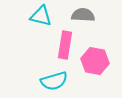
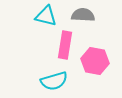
cyan triangle: moved 5 px right
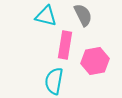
gray semicircle: rotated 60 degrees clockwise
pink hexagon: rotated 20 degrees counterclockwise
cyan semicircle: rotated 116 degrees clockwise
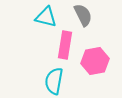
cyan triangle: moved 1 px down
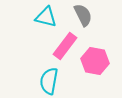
pink rectangle: moved 1 px down; rotated 28 degrees clockwise
pink hexagon: rotated 20 degrees clockwise
cyan semicircle: moved 5 px left
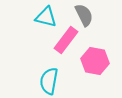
gray semicircle: moved 1 px right
pink rectangle: moved 1 px right, 6 px up
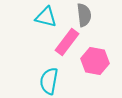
gray semicircle: rotated 20 degrees clockwise
pink rectangle: moved 1 px right, 2 px down
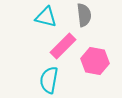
pink rectangle: moved 4 px left, 4 px down; rotated 8 degrees clockwise
cyan semicircle: moved 1 px up
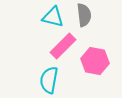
cyan triangle: moved 7 px right
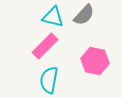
gray semicircle: rotated 50 degrees clockwise
pink rectangle: moved 18 px left
